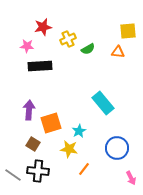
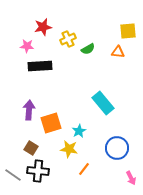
brown square: moved 2 px left, 4 px down
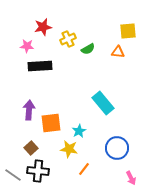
orange square: rotated 10 degrees clockwise
brown square: rotated 16 degrees clockwise
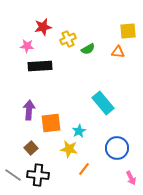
black cross: moved 4 px down
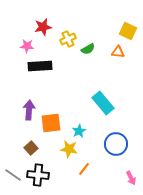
yellow square: rotated 30 degrees clockwise
blue circle: moved 1 px left, 4 px up
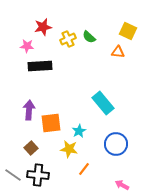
green semicircle: moved 1 px right, 12 px up; rotated 72 degrees clockwise
pink arrow: moved 9 px left, 7 px down; rotated 144 degrees clockwise
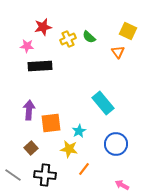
orange triangle: rotated 48 degrees clockwise
black cross: moved 7 px right
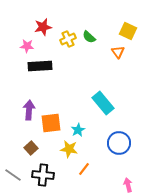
cyan star: moved 1 px left, 1 px up
blue circle: moved 3 px right, 1 px up
black cross: moved 2 px left
pink arrow: moved 6 px right; rotated 48 degrees clockwise
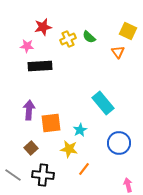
cyan star: moved 2 px right
